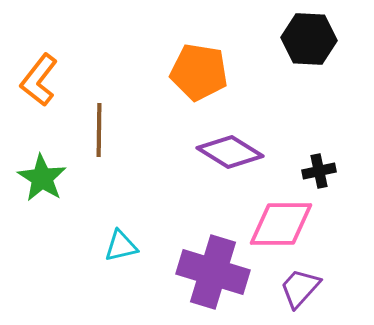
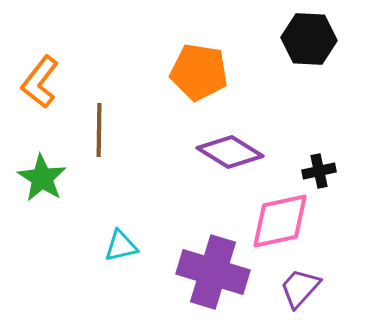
orange L-shape: moved 1 px right, 2 px down
pink diamond: moved 1 px left, 3 px up; rotated 12 degrees counterclockwise
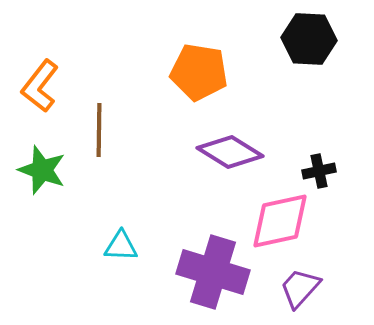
orange L-shape: moved 4 px down
green star: moved 8 px up; rotated 12 degrees counterclockwise
cyan triangle: rotated 15 degrees clockwise
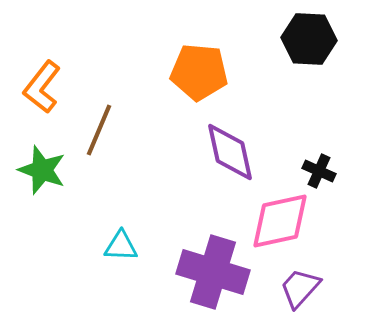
orange pentagon: rotated 4 degrees counterclockwise
orange L-shape: moved 2 px right, 1 px down
brown line: rotated 22 degrees clockwise
purple diamond: rotated 46 degrees clockwise
black cross: rotated 36 degrees clockwise
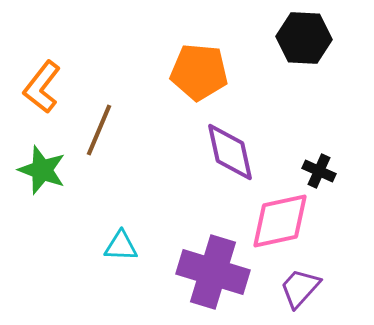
black hexagon: moved 5 px left, 1 px up
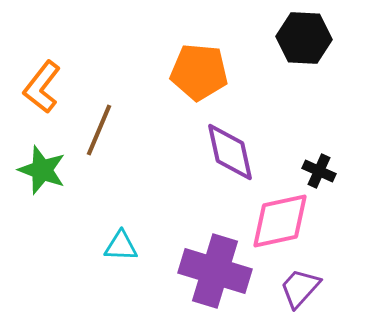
purple cross: moved 2 px right, 1 px up
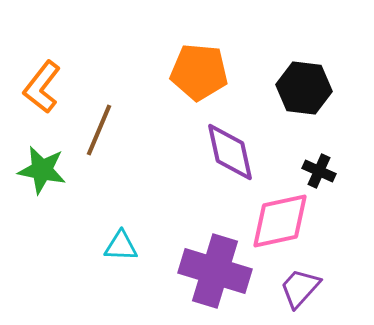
black hexagon: moved 50 px down; rotated 4 degrees clockwise
green star: rotated 9 degrees counterclockwise
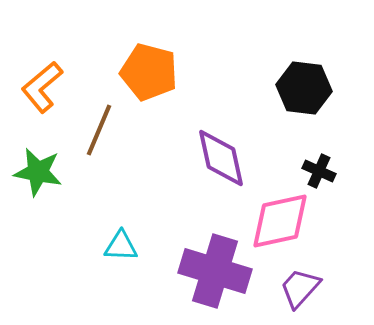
orange pentagon: moved 50 px left; rotated 10 degrees clockwise
orange L-shape: rotated 12 degrees clockwise
purple diamond: moved 9 px left, 6 px down
green star: moved 4 px left, 2 px down
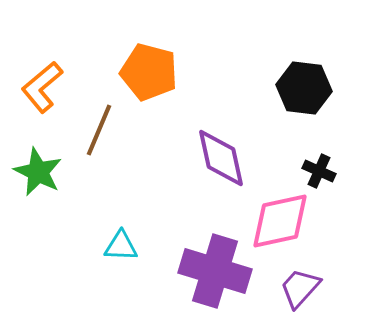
green star: rotated 15 degrees clockwise
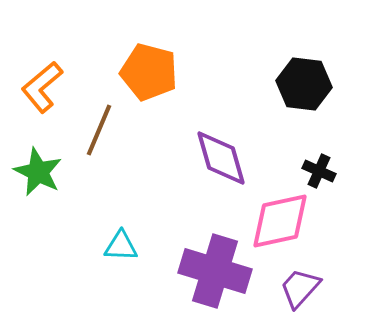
black hexagon: moved 4 px up
purple diamond: rotated 4 degrees counterclockwise
